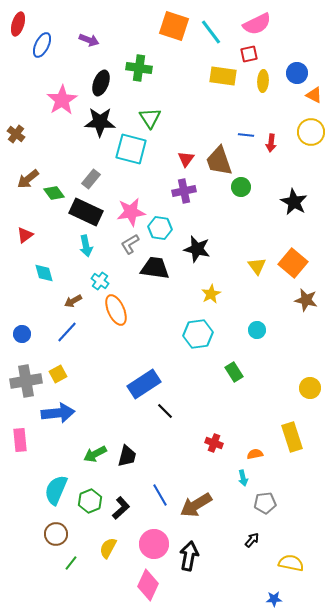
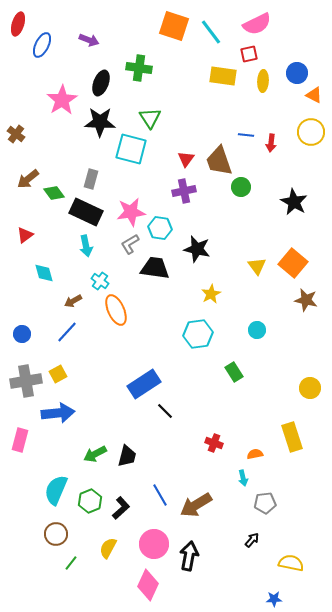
gray rectangle at (91, 179): rotated 24 degrees counterclockwise
pink rectangle at (20, 440): rotated 20 degrees clockwise
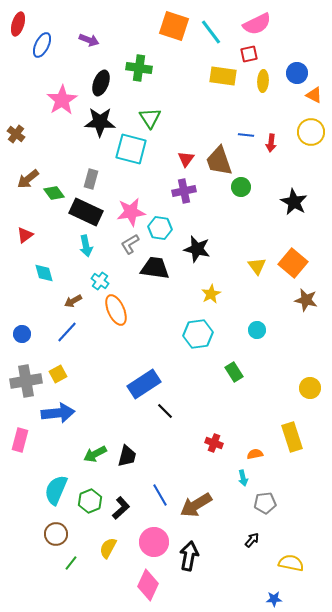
pink circle at (154, 544): moved 2 px up
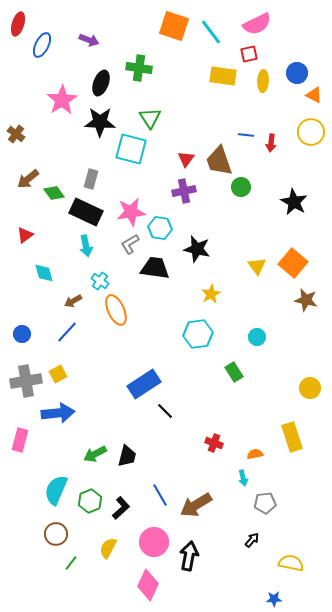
cyan circle at (257, 330): moved 7 px down
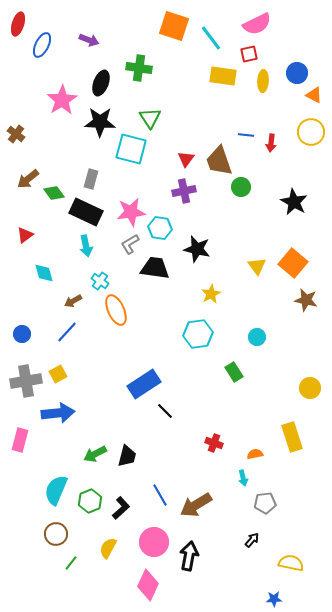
cyan line at (211, 32): moved 6 px down
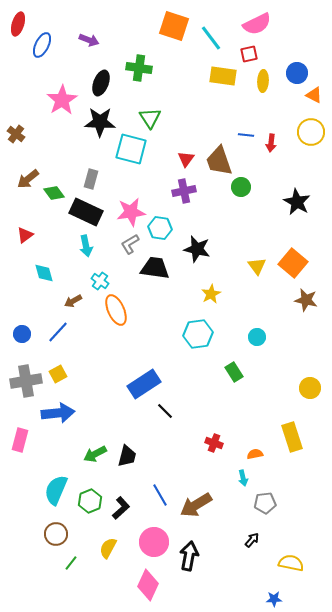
black star at (294, 202): moved 3 px right
blue line at (67, 332): moved 9 px left
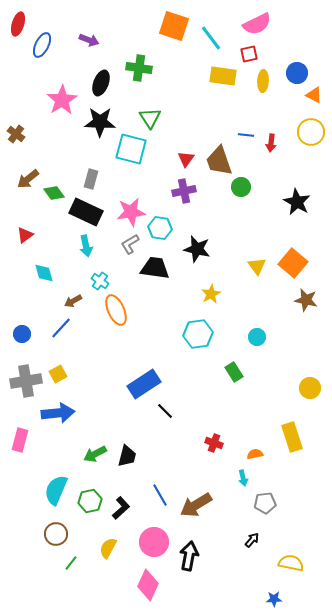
blue line at (58, 332): moved 3 px right, 4 px up
green hexagon at (90, 501): rotated 10 degrees clockwise
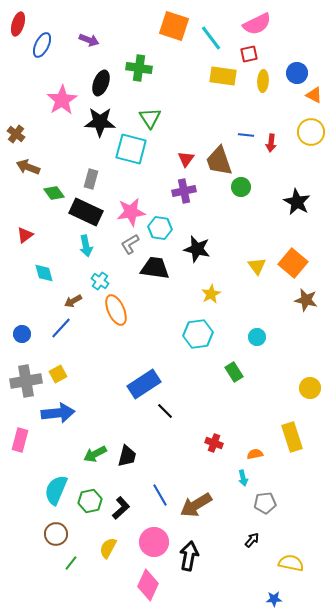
brown arrow at (28, 179): moved 12 px up; rotated 60 degrees clockwise
